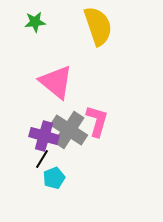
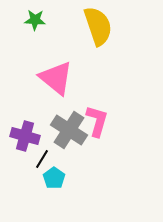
green star: moved 2 px up; rotated 10 degrees clockwise
pink triangle: moved 4 px up
purple cross: moved 19 px left
cyan pentagon: rotated 15 degrees counterclockwise
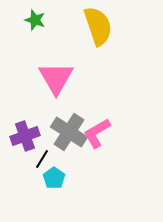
green star: rotated 15 degrees clockwise
pink triangle: rotated 21 degrees clockwise
pink L-shape: moved 12 px down; rotated 136 degrees counterclockwise
gray cross: moved 2 px down
purple cross: rotated 36 degrees counterclockwise
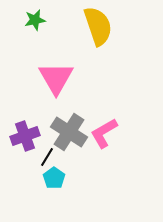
green star: rotated 30 degrees counterclockwise
pink L-shape: moved 7 px right
black line: moved 5 px right, 2 px up
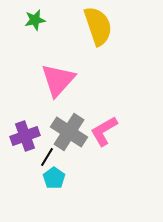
pink triangle: moved 2 px right, 2 px down; rotated 12 degrees clockwise
pink L-shape: moved 2 px up
